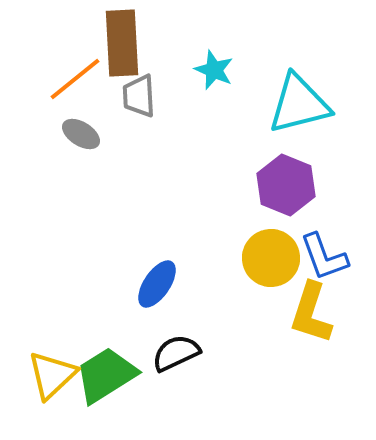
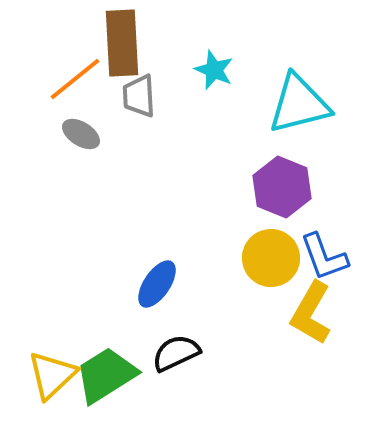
purple hexagon: moved 4 px left, 2 px down
yellow L-shape: rotated 12 degrees clockwise
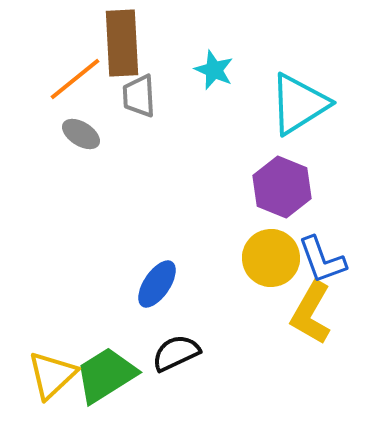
cyan triangle: rotated 18 degrees counterclockwise
blue L-shape: moved 2 px left, 3 px down
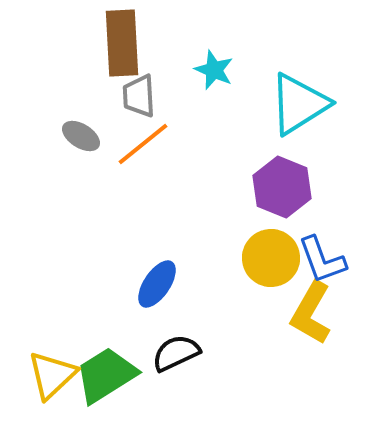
orange line: moved 68 px right, 65 px down
gray ellipse: moved 2 px down
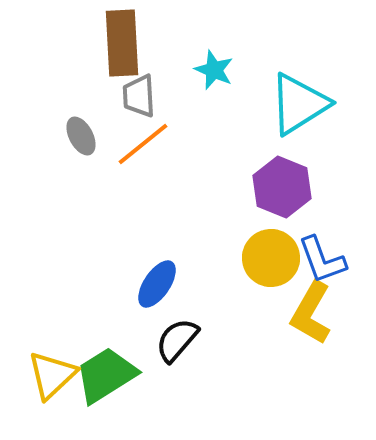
gray ellipse: rotated 30 degrees clockwise
black semicircle: moved 1 px right, 13 px up; rotated 24 degrees counterclockwise
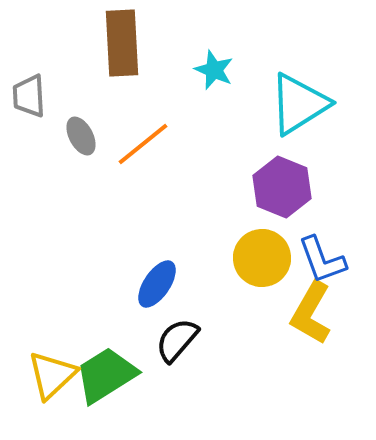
gray trapezoid: moved 110 px left
yellow circle: moved 9 px left
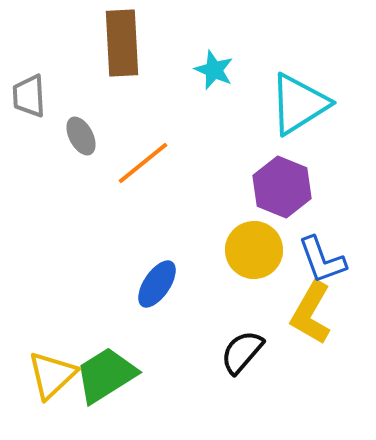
orange line: moved 19 px down
yellow circle: moved 8 px left, 8 px up
black semicircle: moved 65 px right, 12 px down
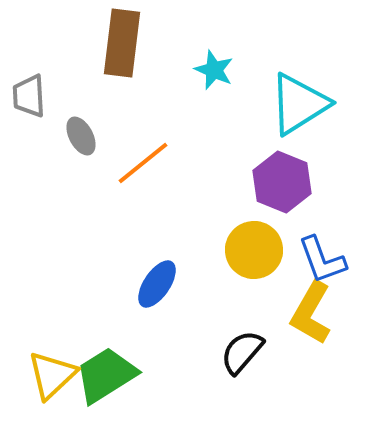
brown rectangle: rotated 10 degrees clockwise
purple hexagon: moved 5 px up
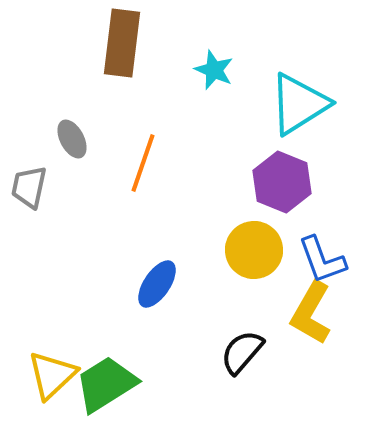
gray trapezoid: moved 91 px down; rotated 15 degrees clockwise
gray ellipse: moved 9 px left, 3 px down
orange line: rotated 32 degrees counterclockwise
green trapezoid: moved 9 px down
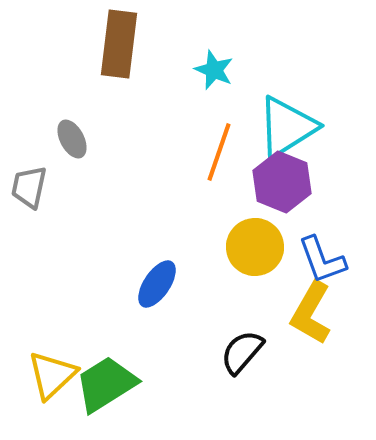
brown rectangle: moved 3 px left, 1 px down
cyan triangle: moved 12 px left, 23 px down
orange line: moved 76 px right, 11 px up
yellow circle: moved 1 px right, 3 px up
